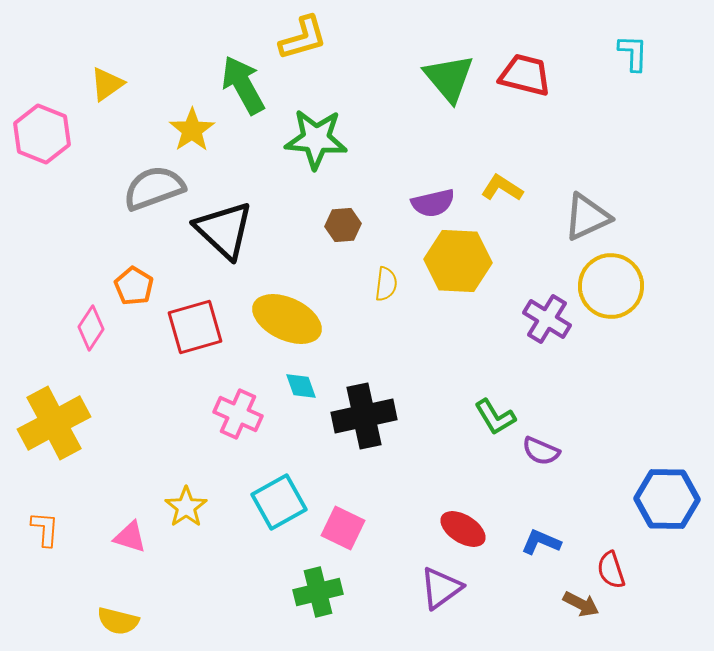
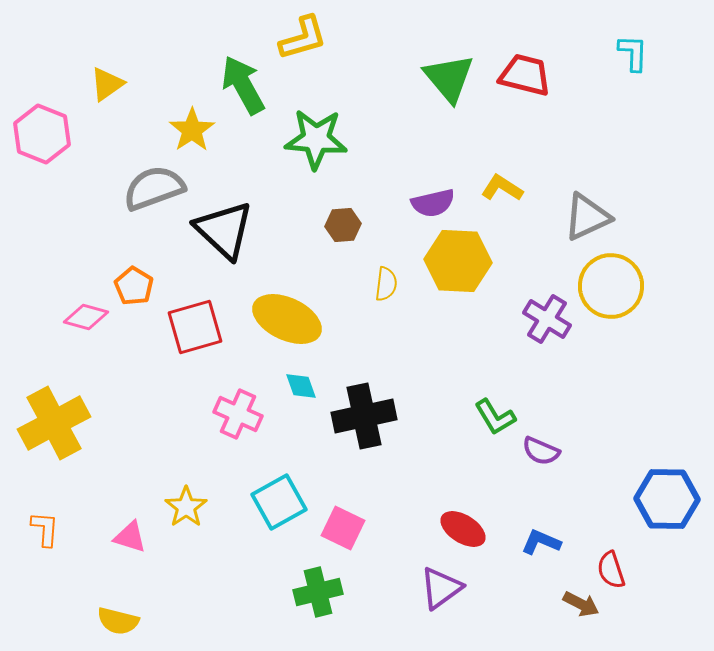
pink diamond at (91, 328): moved 5 px left, 11 px up; rotated 72 degrees clockwise
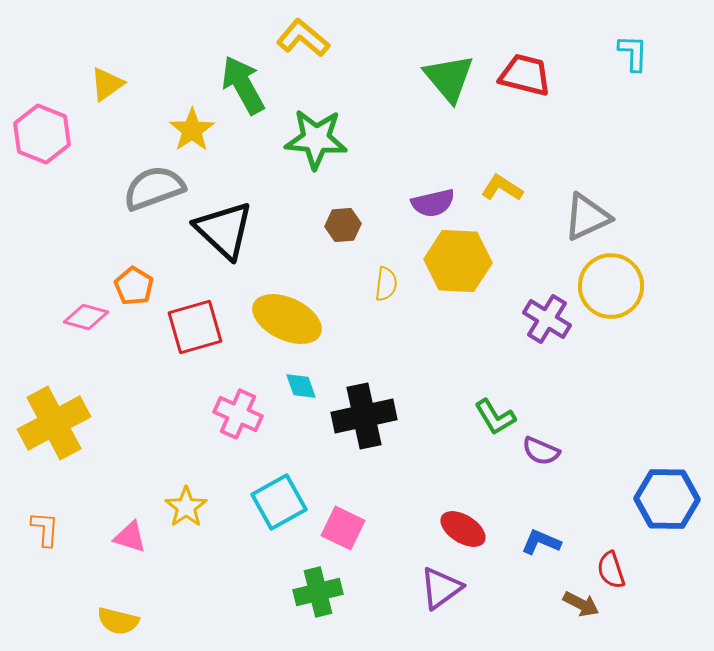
yellow L-shape at (303, 38): rotated 124 degrees counterclockwise
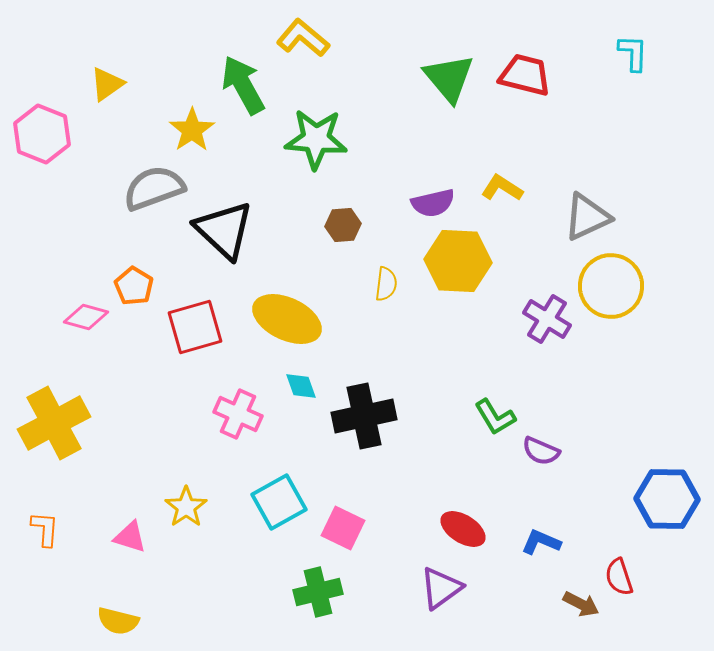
red semicircle at (611, 570): moved 8 px right, 7 px down
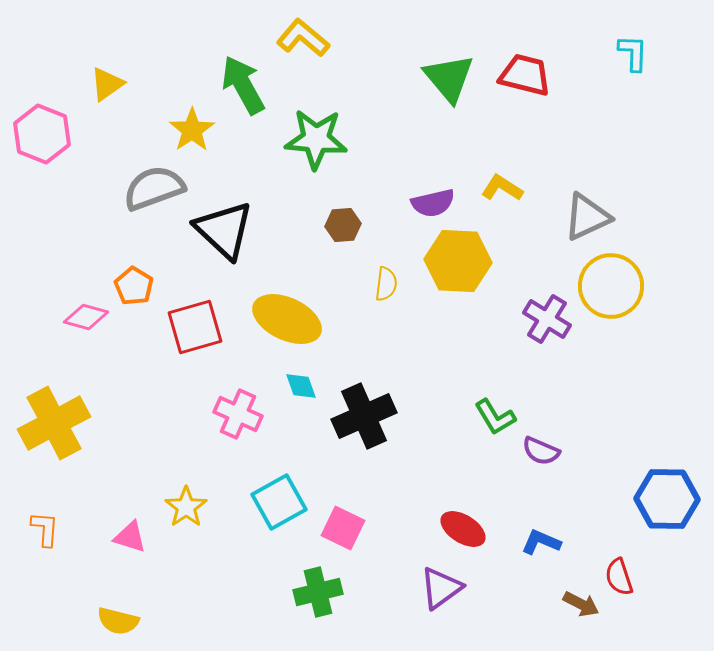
black cross at (364, 416): rotated 12 degrees counterclockwise
